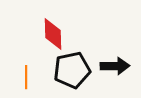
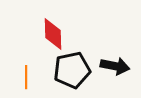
black arrow: rotated 12 degrees clockwise
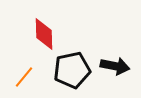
red diamond: moved 9 px left
orange line: moved 2 px left; rotated 40 degrees clockwise
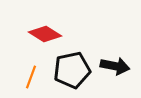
red diamond: moved 1 px right; rotated 56 degrees counterclockwise
orange line: moved 7 px right; rotated 20 degrees counterclockwise
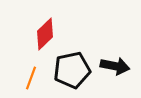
red diamond: rotated 76 degrees counterclockwise
orange line: moved 1 px down
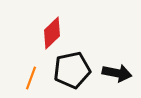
red diamond: moved 7 px right, 1 px up
black arrow: moved 2 px right, 7 px down
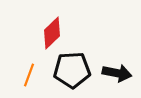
black pentagon: rotated 9 degrees clockwise
orange line: moved 2 px left, 3 px up
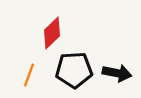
black pentagon: moved 2 px right
